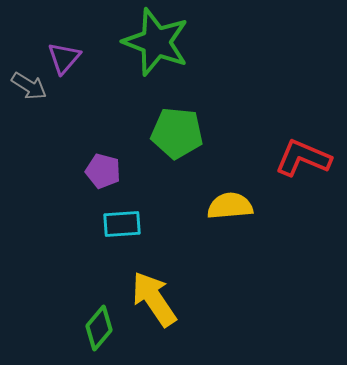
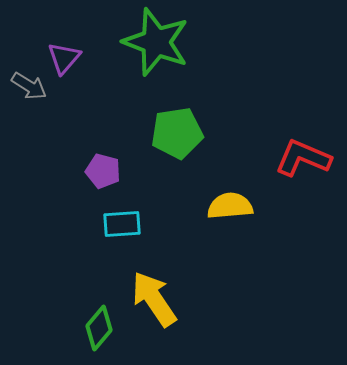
green pentagon: rotated 15 degrees counterclockwise
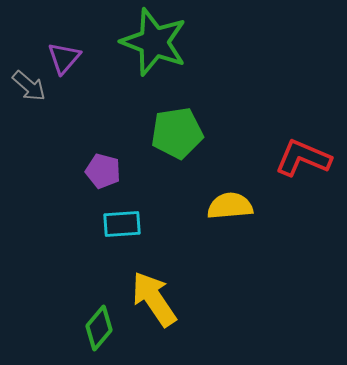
green star: moved 2 px left
gray arrow: rotated 9 degrees clockwise
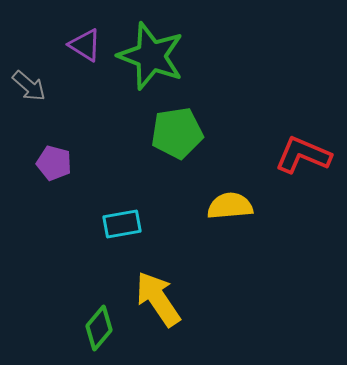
green star: moved 3 px left, 14 px down
purple triangle: moved 21 px right, 13 px up; rotated 39 degrees counterclockwise
red L-shape: moved 3 px up
purple pentagon: moved 49 px left, 8 px up
cyan rectangle: rotated 6 degrees counterclockwise
yellow arrow: moved 4 px right
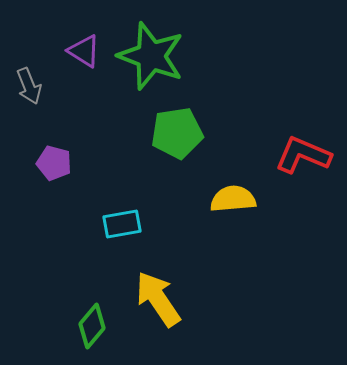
purple triangle: moved 1 px left, 6 px down
gray arrow: rotated 27 degrees clockwise
yellow semicircle: moved 3 px right, 7 px up
green diamond: moved 7 px left, 2 px up
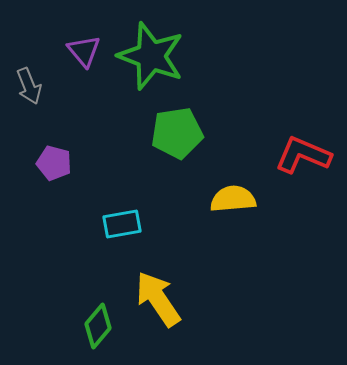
purple triangle: rotated 18 degrees clockwise
green diamond: moved 6 px right
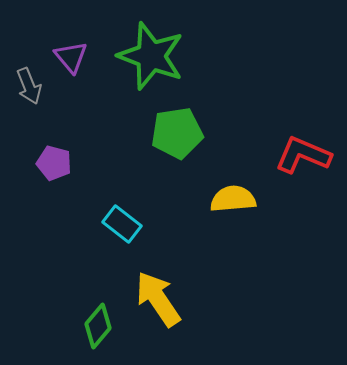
purple triangle: moved 13 px left, 6 px down
cyan rectangle: rotated 48 degrees clockwise
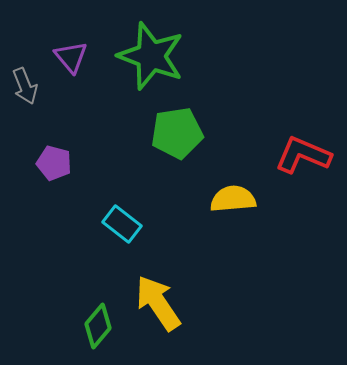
gray arrow: moved 4 px left
yellow arrow: moved 4 px down
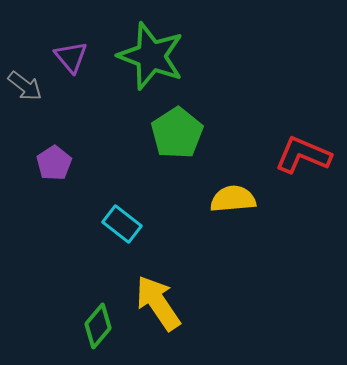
gray arrow: rotated 30 degrees counterclockwise
green pentagon: rotated 24 degrees counterclockwise
purple pentagon: rotated 24 degrees clockwise
